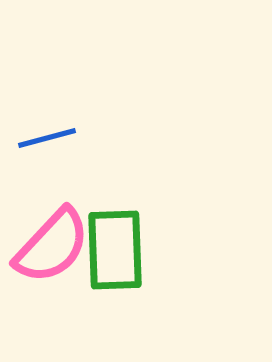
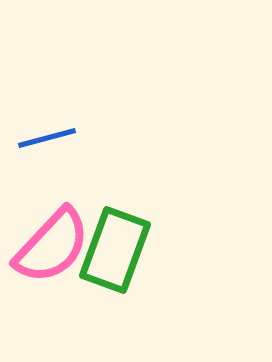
green rectangle: rotated 22 degrees clockwise
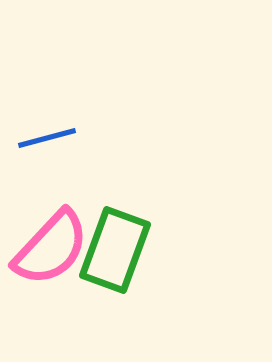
pink semicircle: moved 1 px left, 2 px down
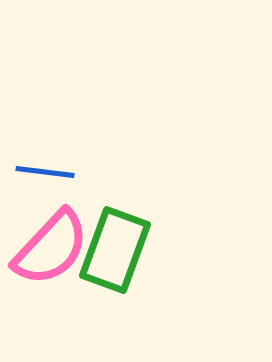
blue line: moved 2 px left, 34 px down; rotated 22 degrees clockwise
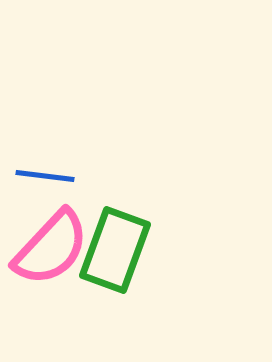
blue line: moved 4 px down
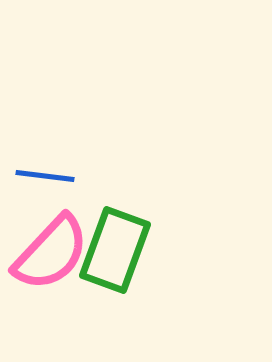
pink semicircle: moved 5 px down
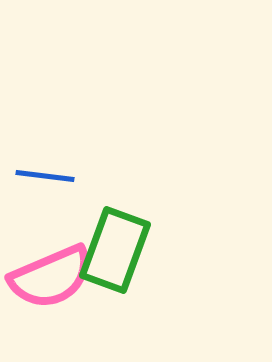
pink semicircle: moved 24 px down; rotated 24 degrees clockwise
